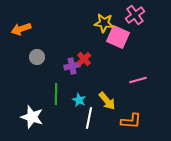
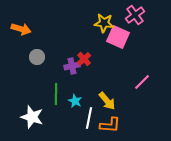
orange arrow: rotated 144 degrees counterclockwise
pink line: moved 4 px right, 2 px down; rotated 30 degrees counterclockwise
cyan star: moved 4 px left, 1 px down
orange L-shape: moved 21 px left, 4 px down
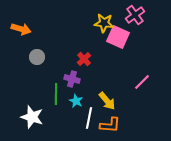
purple cross: moved 13 px down; rotated 28 degrees clockwise
cyan star: moved 1 px right
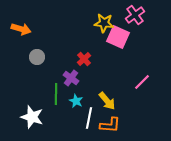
purple cross: moved 1 px left, 1 px up; rotated 21 degrees clockwise
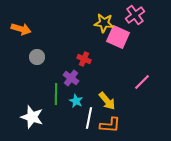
red cross: rotated 24 degrees counterclockwise
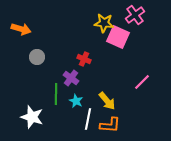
white line: moved 1 px left, 1 px down
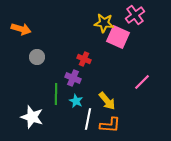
purple cross: moved 2 px right; rotated 14 degrees counterclockwise
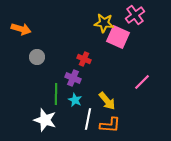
cyan star: moved 1 px left, 1 px up
white star: moved 13 px right, 3 px down
